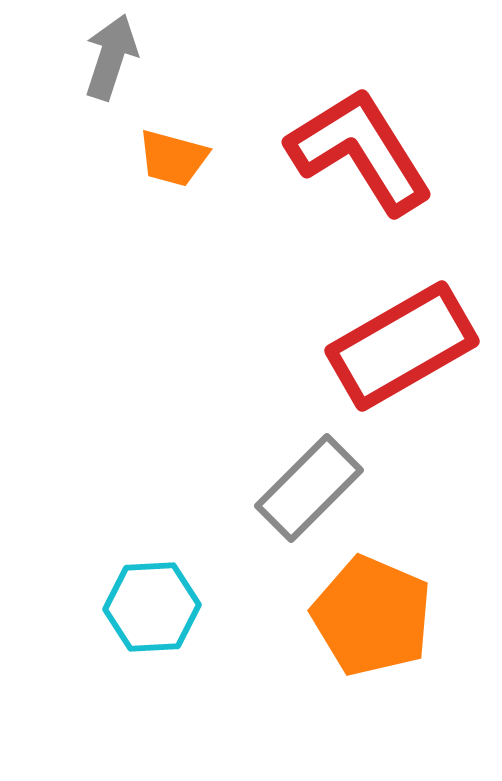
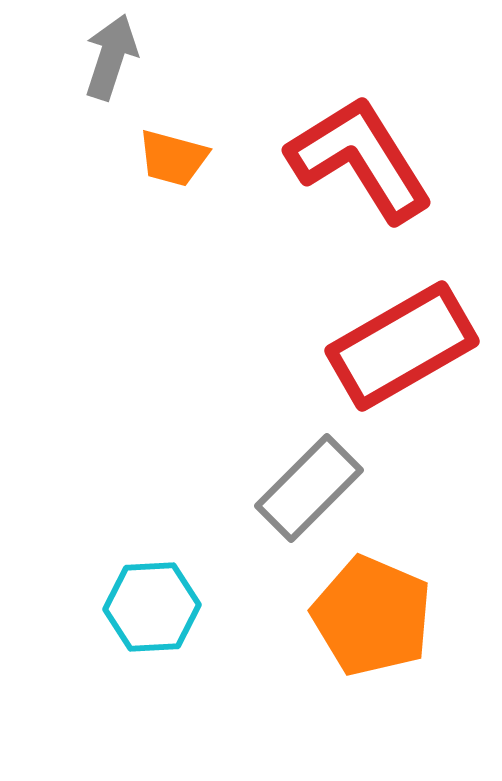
red L-shape: moved 8 px down
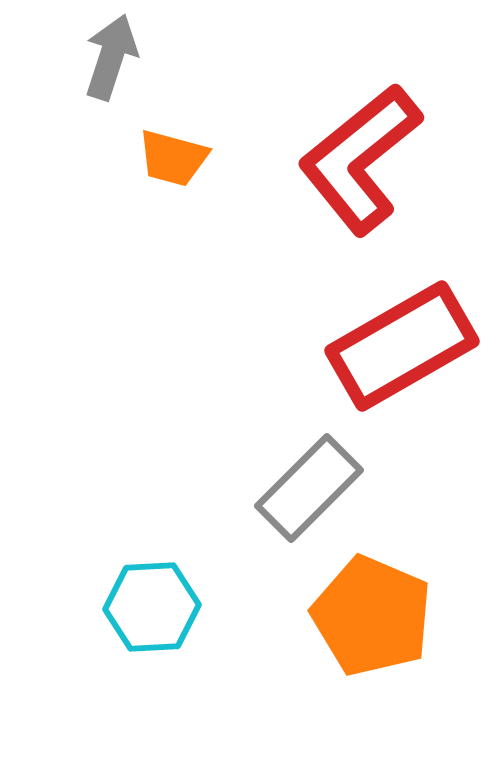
red L-shape: rotated 97 degrees counterclockwise
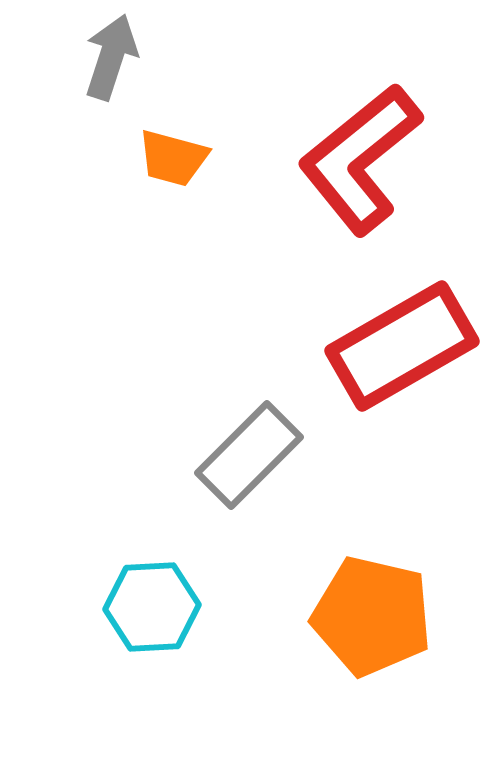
gray rectangle: moved 60 px left, 33 px up
orange pentagon: rotated 10 degrees counterclockwise
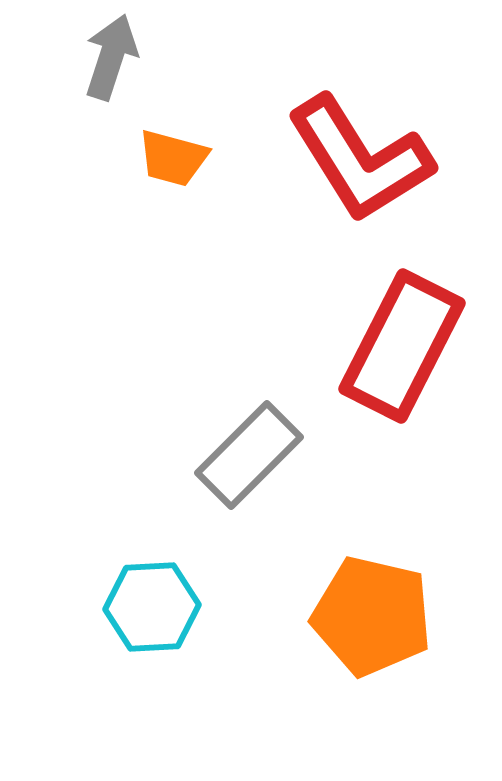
red L-shape: rotated 83 degrees counterclockwise
red rectangle: rotated 33 degrees counterclockwise
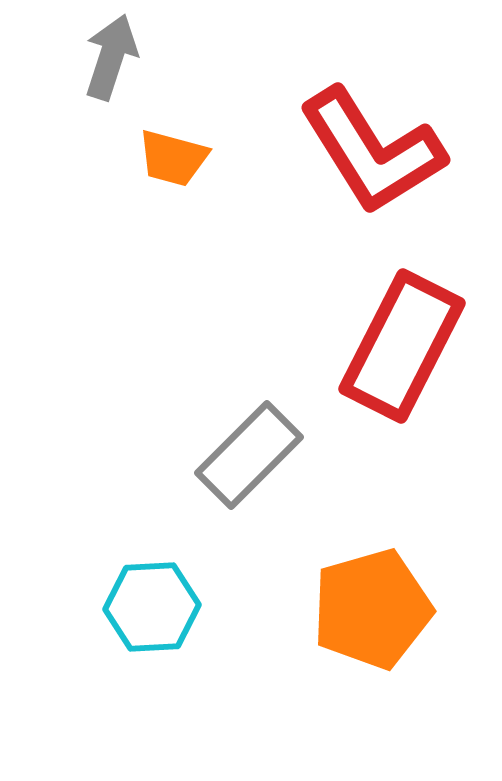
red L-shape: moved 12 px right, 8 px up
orange pentagon: moved 7 px up; rotated 29 degrees counterclockwise
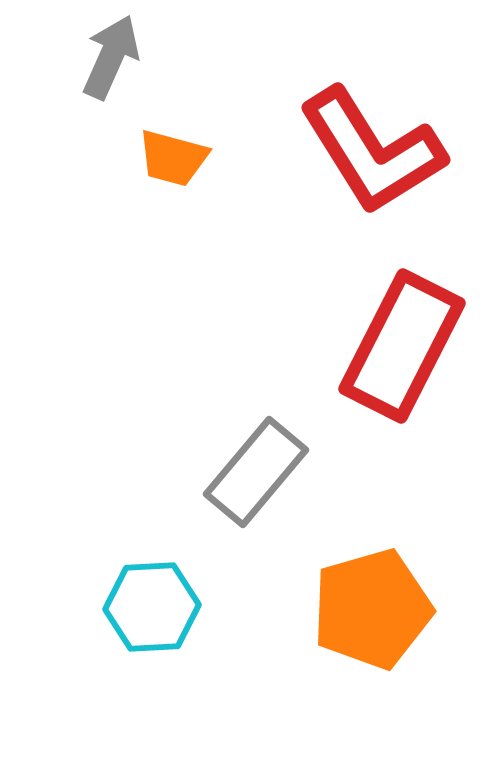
gray arrow: rotated 6 degrees clockwise
gray rectangle: moved 7 px right, 17 px down; rotated 5 degrees counterclockwise
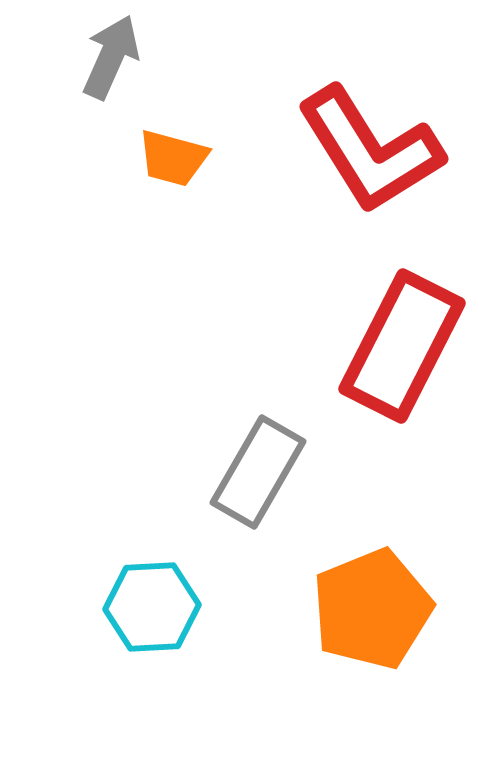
red L-shape: moved 2 px left, 1 px up
gray rectangle: moved 2 px right; rotated 10 degrees counterclockwise
orange pentagon: rotated 6 degrees counterclockwise
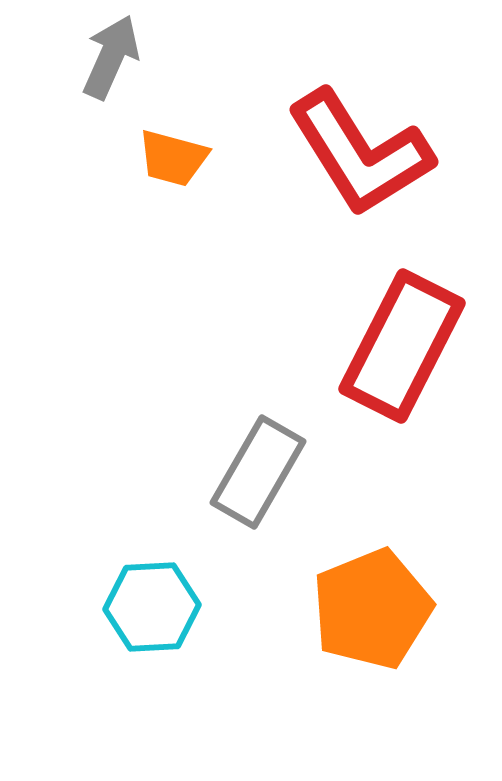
red L-shape: moved 10 px left, 3 px down
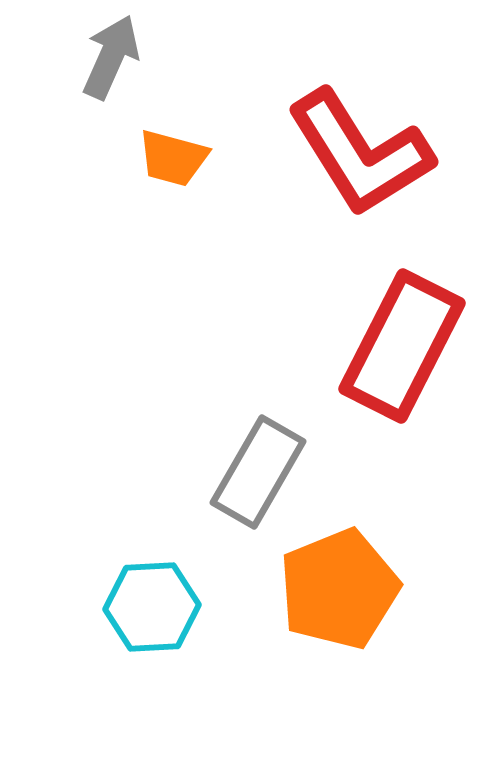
orange pentagon: moved 33 px left, 20 px up
